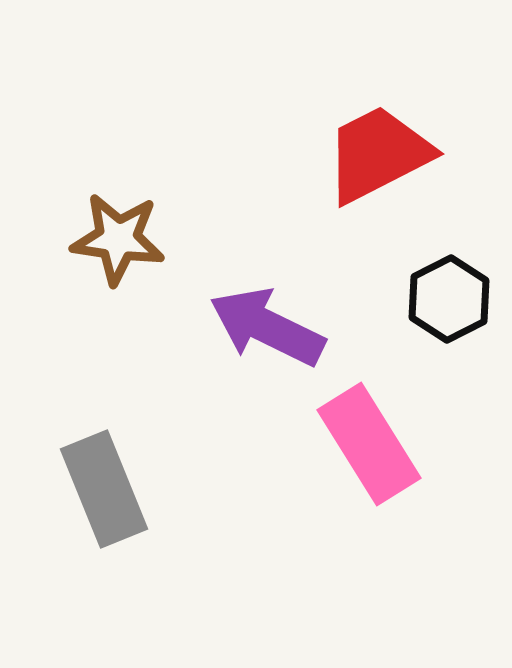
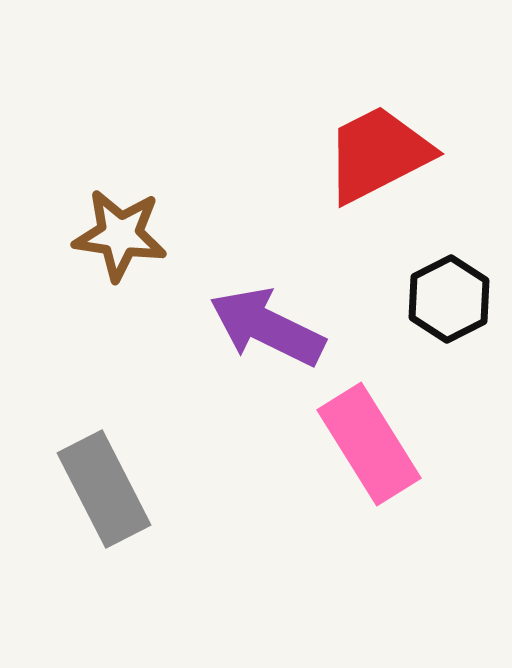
brown star: moved 2 px right, 4 px up
gray rectangle: rotated 5 degrees counterclockwise
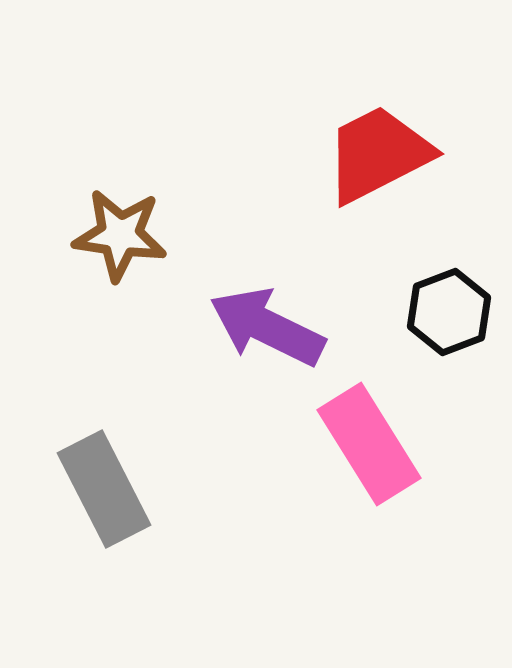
black hexagon: moved 13 px down; rotated 6 degrees clockwise
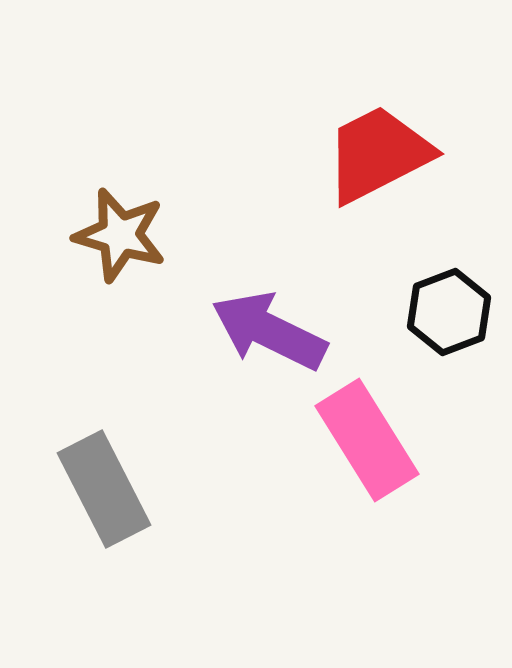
brown star: rotated 8 degrees clockwise
purple arrow: moved 2 px right, 4 px down
pink rectangle: moved 2 px left, 4 px up
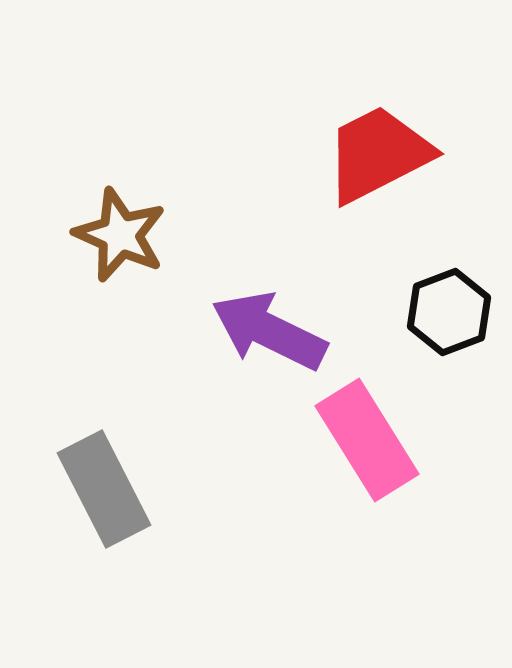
brown star: rotated 8 degrees clockwise
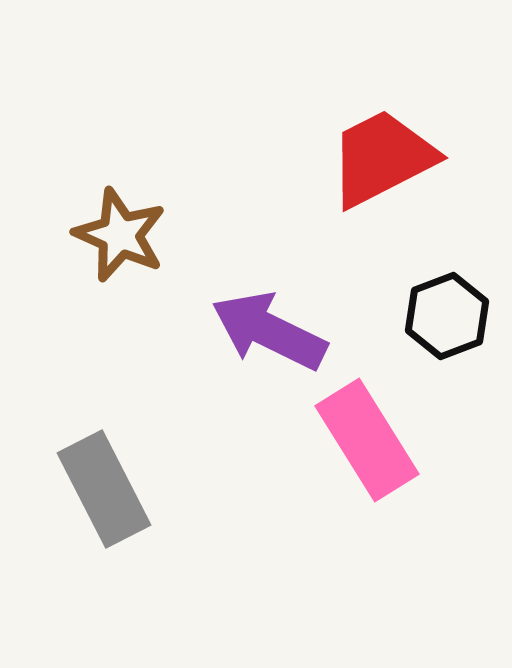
red trapezoid: moved 4 px right, 4 px down
black hexagon: moved 2 px left, 4 px down
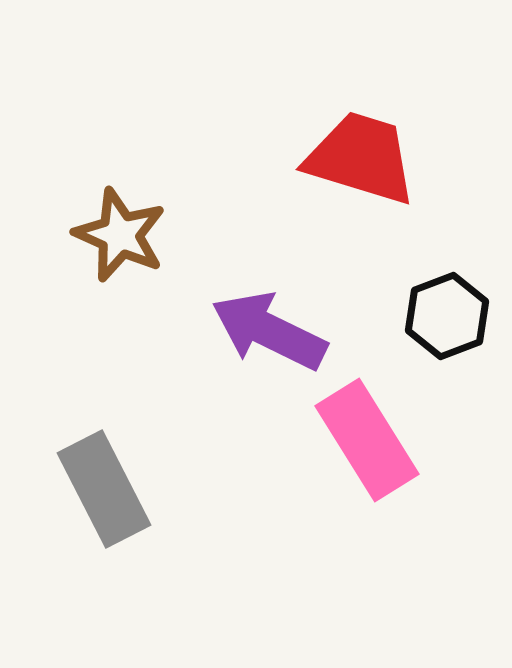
red trapezoid: moved 21 px left; rotated 44 degrees clockwise
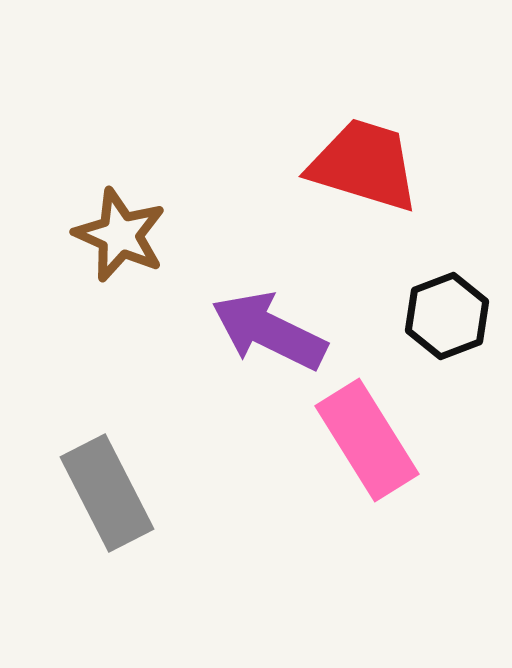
red trapezoid: moved 3 px right, 7 px down
gray rectangle: moved 3 px right, 4 px down
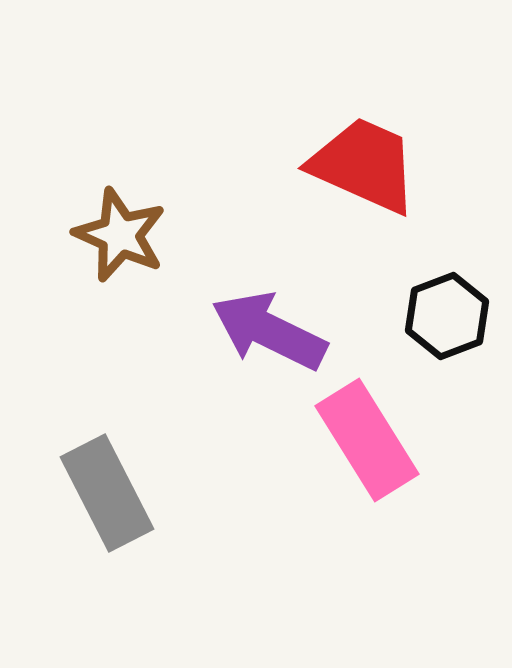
red trapezoid: rotated 7 degrees clockwise
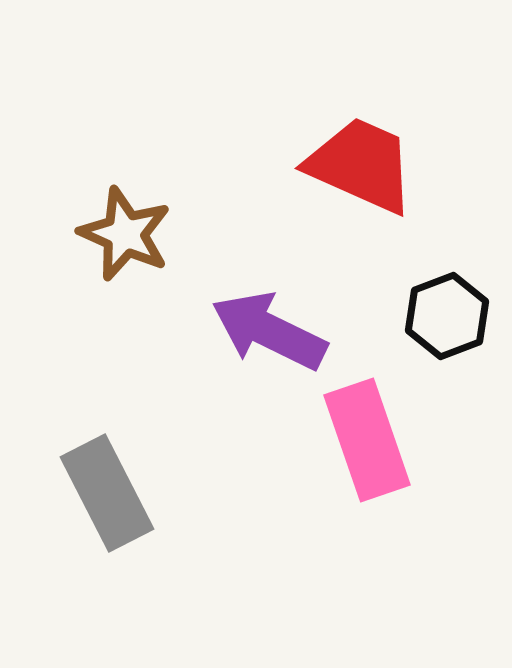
red trapezoid: moved 3 px left
brown star: moved 5 px right, 1 px up
pink rectangle: rotated 13 degrees clockwise
